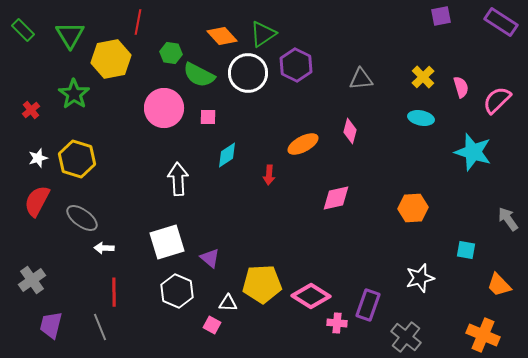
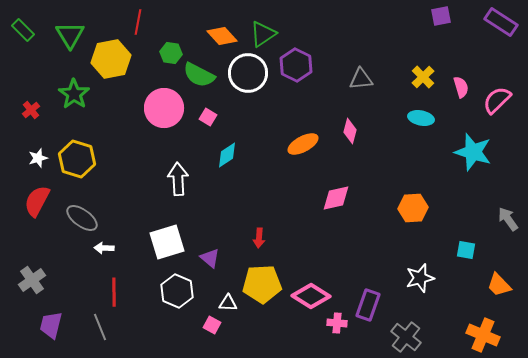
pink square at (208, 117): rotated 30 degrees clockwise
red arrow at (269, 175): moved 10 px left, 63 px down
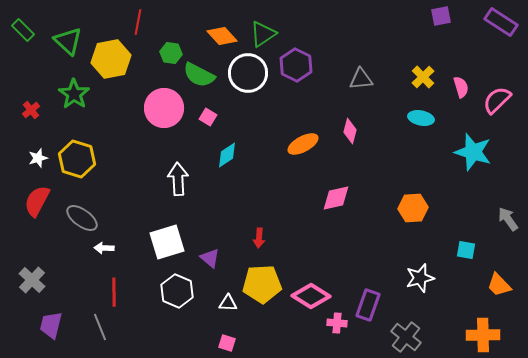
green triangle at (70, 35): moved 2 px left, 6 px down; rotated 16 degrees counterclockwise
gray cross at (32, 280): rotated 12 degrees counterclockwise
pink square at (212, 325): moved 15 px right, 18 px down; rotated 12 degrees counterclockwise
orange cross at (483, 335): rotated 24 degrees counterclockwise
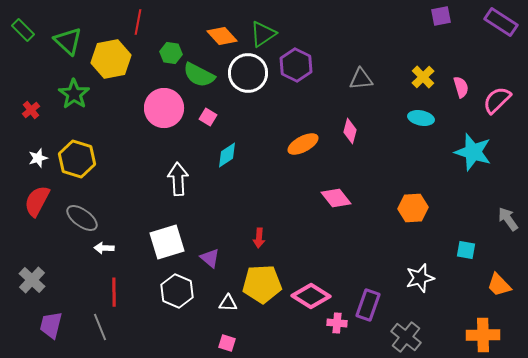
pink diamond at (336, 198): rotated 64 degrees clockwise
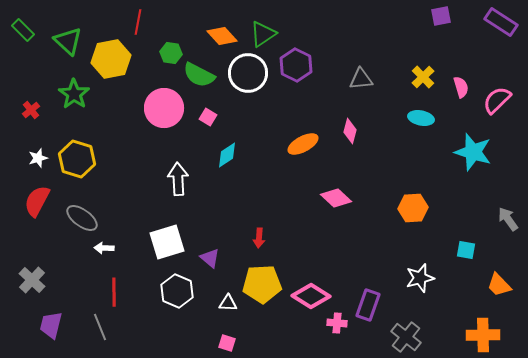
pink diamond at (336, 198): rotated 8 degrees counterclockwise
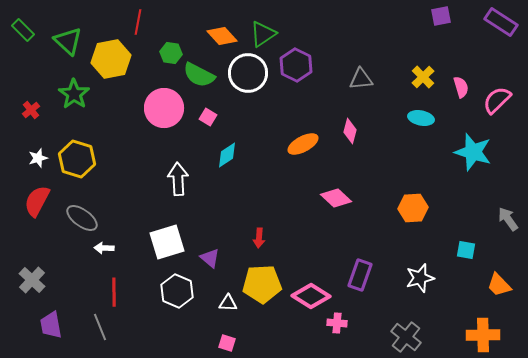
purple rectangle at (368, 305): moved 8 px left, 30 px up
purple trapezoid at (51, 325): rotated 24 degrees counterclockwise
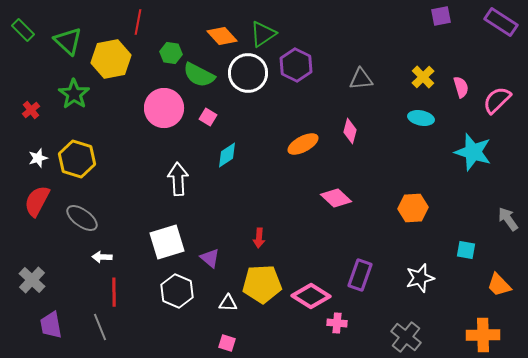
white arrow at (104, 248): moved 2 px left, 9 px down
